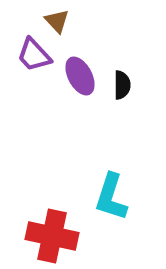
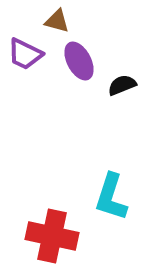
brown triangle: rotated 32 degrees counterclockwise
purple trapezoid: moved 9 px left, 1 px up; rotated 21 degrees counterclockwise
purple ellipse: moved 1 px left, 15 px up
black semicircle: rotated 112 degrees counterclockwise
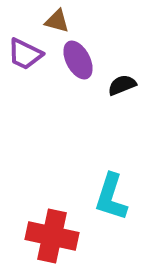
purple ellipse: moved 1 px left, 1 px up
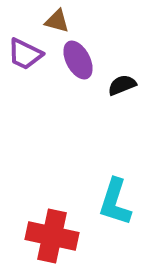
cyan L-shape: moved 4 px right, 5 px down
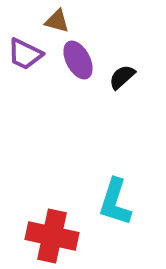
black semicircle: moved 8 px up; rotated 20 degrees counterclockwise
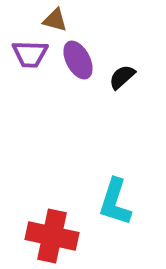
brown triangle: moved 2 px left, 1 px up
purple trapezoid: moved 5 px right; rotated 24 degrees counterclockwise
